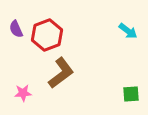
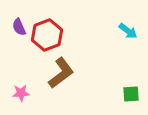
purple semicircle: moved 3 px right, 2 px up
pink star: moved 2 px left
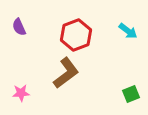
red hexagon: moved 29 px right
brown L-shape: moved 5 px right
green square: rotated 18 degrees counterclockwise
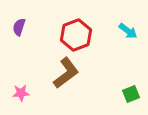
purple semicircle: rotated 42 degrees clockwise
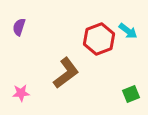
red hexagon: moved 23 px right, 4 px down
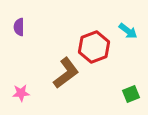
purple semicircle: rotated 18 degrees counterclockwise
red hexagon: moved 5 px left, 8 px down
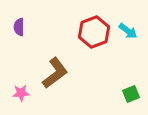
red hexagon: moved 15 px up
brown L-shape: moved 11 px left
